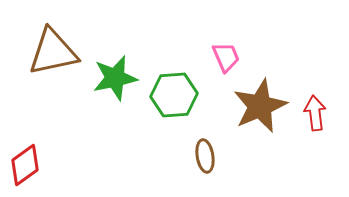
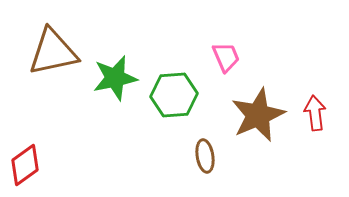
brown star: moved 2 px left, 9 px down
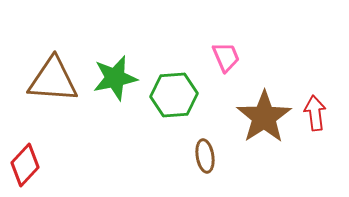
brown triangle: moved 28 px down; rotated 16 degrees clockwise
brown star: moved 6 px right, 2 px down; rotated 10 degrees counterclockwise
red diamond: rotated 12 degrees counterclockwise
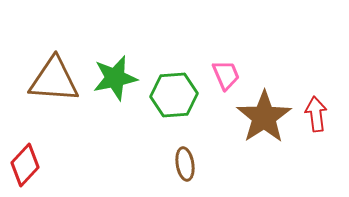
pink trapezoid: moved 18 px down
brown triangle: moved 1 px right
red arrow: moved 1 px right, 1 px down
brown ellipse: moved 20 px left, 8 px down
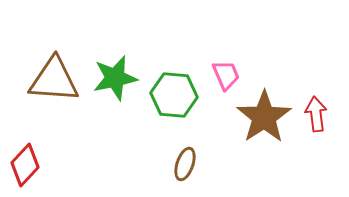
green hexagon: rotated 9 degrees clockwise
brown ellipse: rotated 28 degrees clockwise
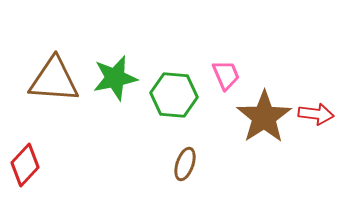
red arrow: rotated 104 degrees clockwise
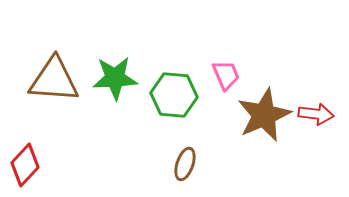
green star: rotated 9 degrees clockwise
brown star: moved 2 px up; rotated 10 degrees clockwise
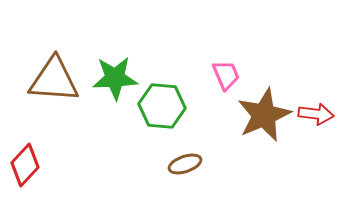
green hexagon: moved 12 px left, 11 px down
brown ellipse: rotated 52 degrees clockwise
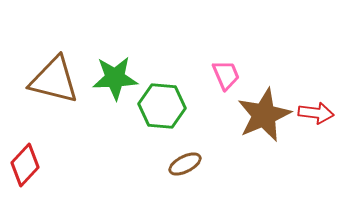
brown triangle: rotated 10 degrees clockwise
red arrow: moved 1 px up
brown ellipse: rotated 8 degrees counterclockwise
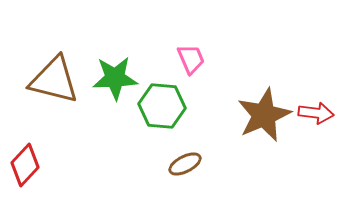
pink trapezoid: moved 35 px left, 16 px up
